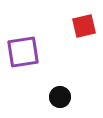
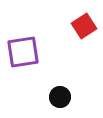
red square: rotated 20 degrees counterclockwise
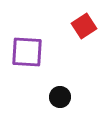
purple square: moved 4 px right; rotated 12 degrees clockwise
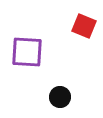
red square: rotated 35 degrees counterclockwise
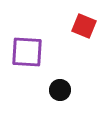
black circle: moved 7 px up
